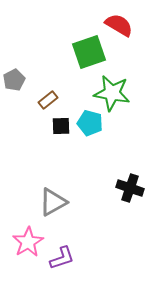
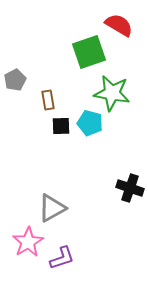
gray pentagon: moved 1 px right
brown rectangle: rotated 60 degrees counterclockwise
gray triangle: moved 1 px left, 6 px down
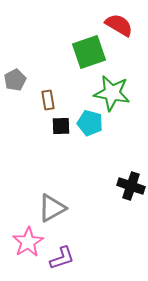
black cross: moved 1 px right, 2 px up
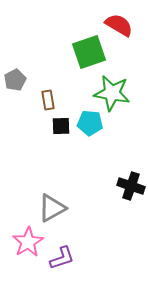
cyan pentagon: rotated 10 degrees counterclockwise
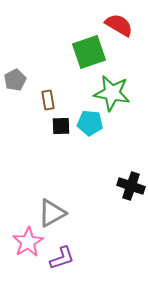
gray triangle: moved 5 px down
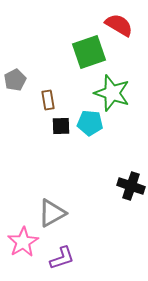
green star: rotated 9 degrees clockwise
pink star: moved 5 px left
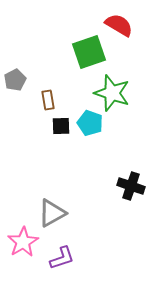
cyan pentagon: rotated 15 degrees clockwise
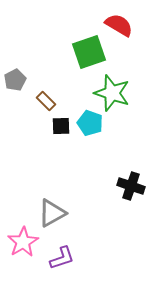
brown rectangle: moved 2 px left, 1 px down; rotated 36 degrees counterclockwise
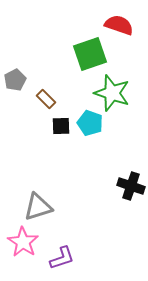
red semicircle: rotated 12 degrees counterclockwise
green square: moved 1 px right, 2 px down
brown rectangle: moved 2 px up
gray triangle: moved 14 px left, 6 px up; rotated 12 degrees clockwise
pink star: rotated 8 degrees counterclockwise
